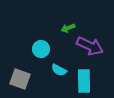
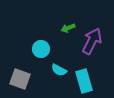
purple arrow: moved 2 px right, 5 px up; rotated 88 degrees counterclockwise
cyan rectangle: rotated 15 degrees counterclockwise
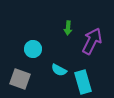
green arrow: rotated 64 degrees counterclockwise
cyan circle: moved 8 px left
cyan rectangle: moved 1 px left, 1 px down
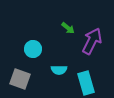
green arrow: rotated 56 degrees counterclockwise
cyan semicircle: rotated 28 degrees counterclockwise
cyan rectangle: moved 3 px right, 1 px down
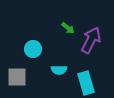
purple arrow: moved 1 px left, 1 px up
gray square: moved 3 px left, 2 px up; rotated 20 degrees counterclockwise
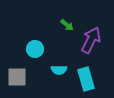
green arrow: moved 1 px left, 3 px up
cyan circle: moved 2 px right
cyan rectangle: moved 4 px up
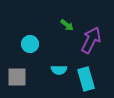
cyan circle: moved 5 px left, 5 px up
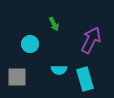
green arrow: moved 13 px left, 1 px up; rotated 24 degrees clockwise
cyan rectangle: moved 1 px left
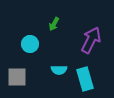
green arrow: rotated 56 degrees clockwise
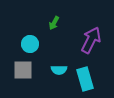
green arrow: moved 1 px up
gray square: moved 6 px right, 7 px up
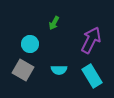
gray square: rotated 30 degrees clockwise
cyan rectangle: moved 7 px right, 3 px up; rotated 15 degrees counterclockwise
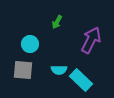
green arrow: moved 3 px right, 1 px up
gray square: rotated 25 degrees counterclockwise
cyan rectangle: moved 11 px left, 4 px down; rotated 15 degrees counterclockwise
